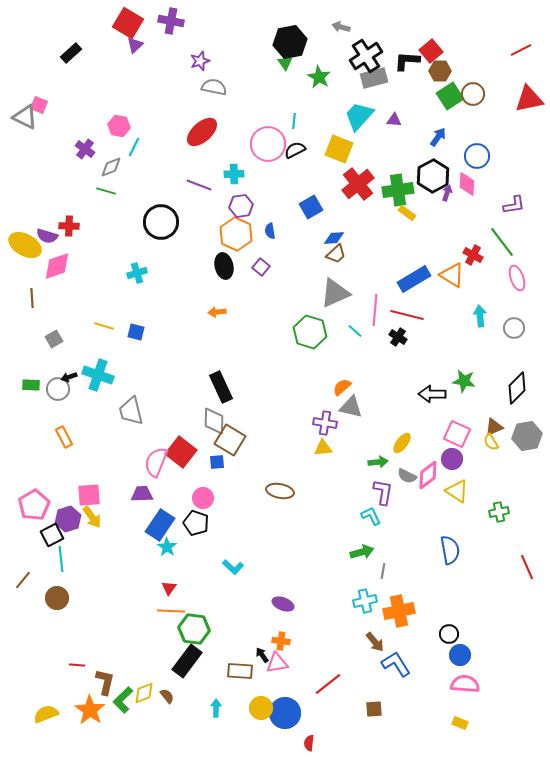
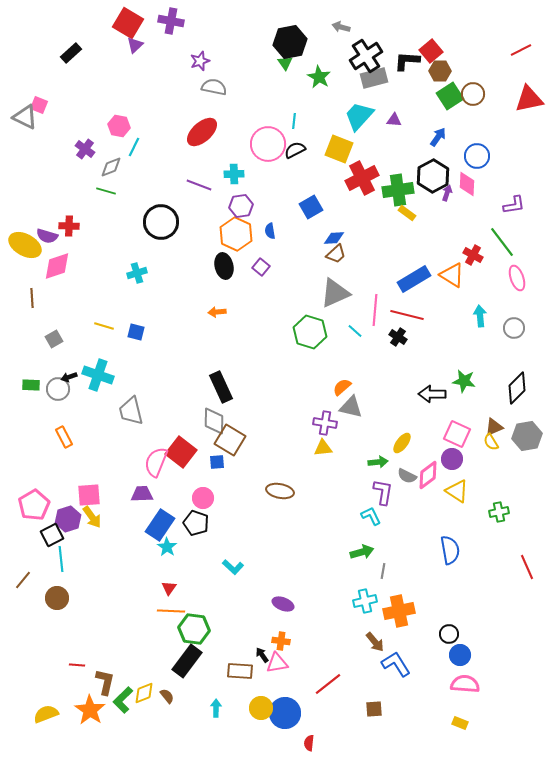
red cross at (358, 184): moved 4 px right, 6 px up; rotated 12 degrees clockwise
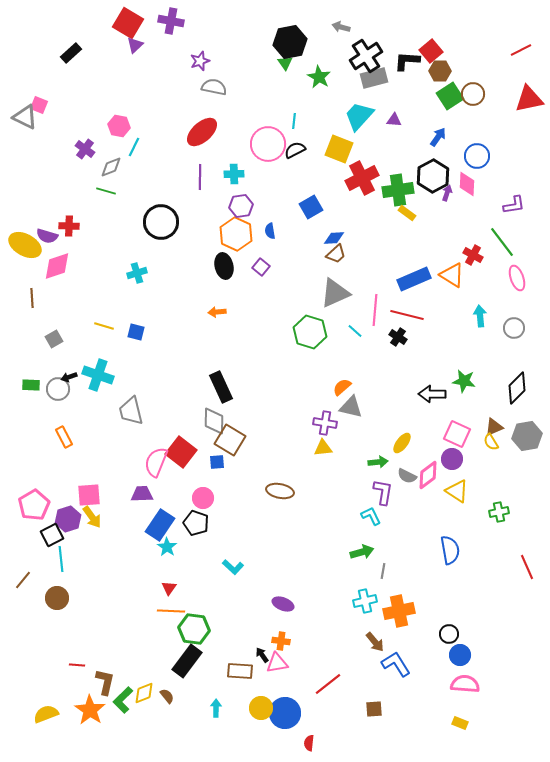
purple line at (199, 185): moved 1 px right, 8 px up; rotated 70 degrees clockwise
blue rectangle at (414, 279): rotated 8 degrees clockwise
